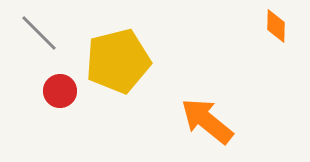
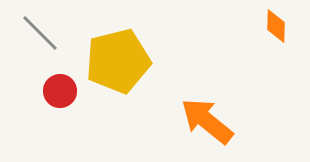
gray line: moved 1 px right
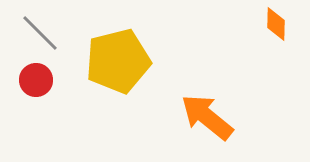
orange diamond: moved 2 px up
red circle: moved 24 px left, 11 px up
orange arrow: moved 4 px up
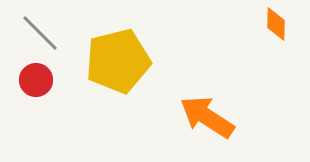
orange arrow: rotated 6 degrees counterclockwise
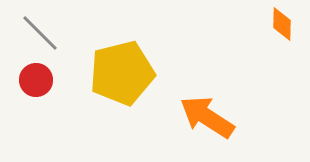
orange diamond: moved 6 px right
yellow pentagon: moved 4 px right, 12 px down
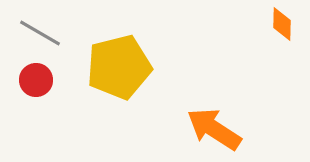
gray line: rotated 15 degrees counterclockwise
yellow pentagon: moved 3 px left, 6 px up
orange arrow: moved 7 px right, 12 px down
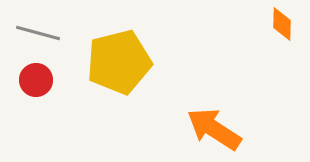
gray line: moved 2 px left; rotated 15 degrees counterclockwise
yellow pentagon: moved 5 px up
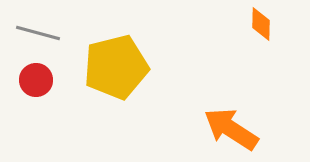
orange diamond: moved 21 px left
yellow pentagon: moved 3 px left, 5 px down
orange arrow: moved 17 px right
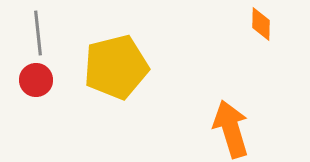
gray line: rotated 69 degrees clockwise
orange arrow: rotated 40 degrees clockwise
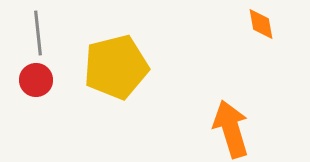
orange diamond: rotated 12 degrees counterclockwise
